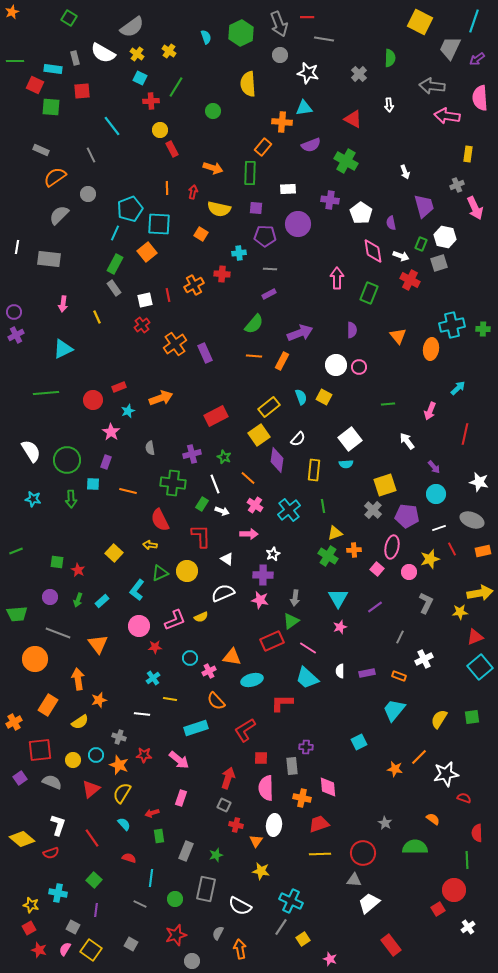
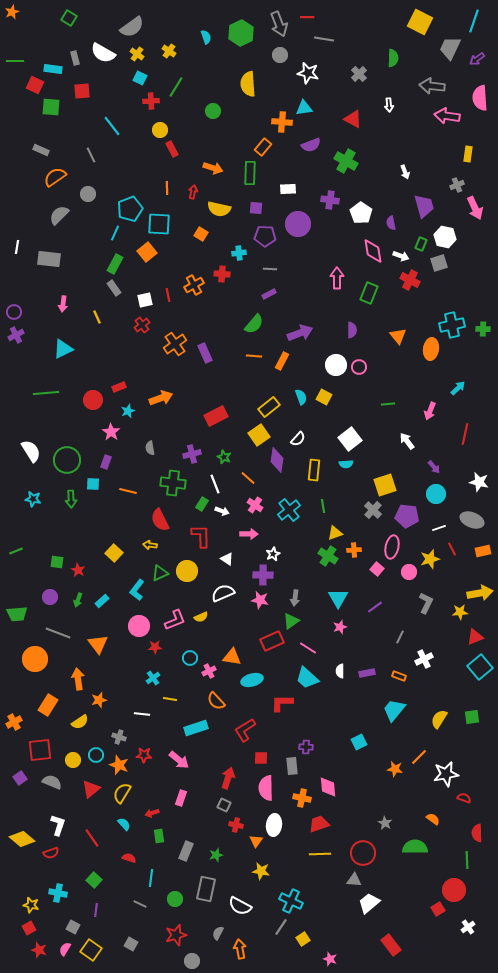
green semicircle at (390, 58): moved 3 px right
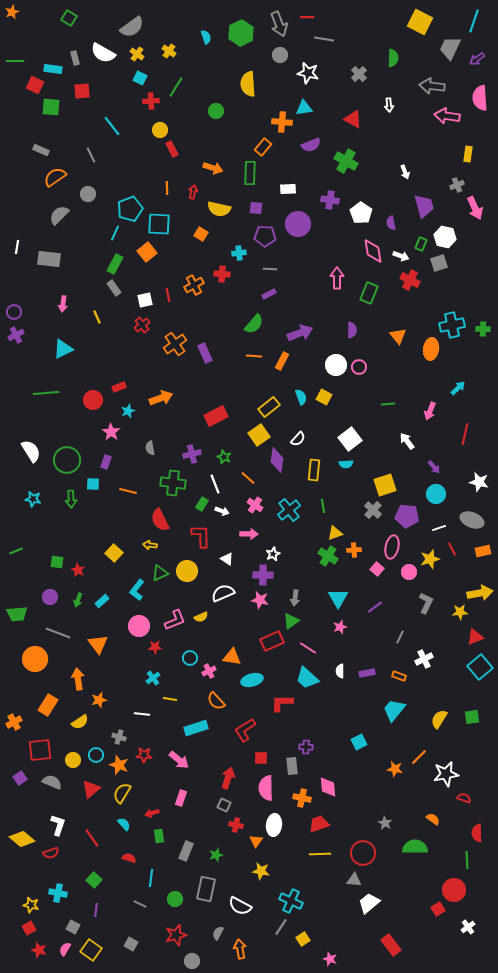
green circle at (213, 111): moved 3 px right
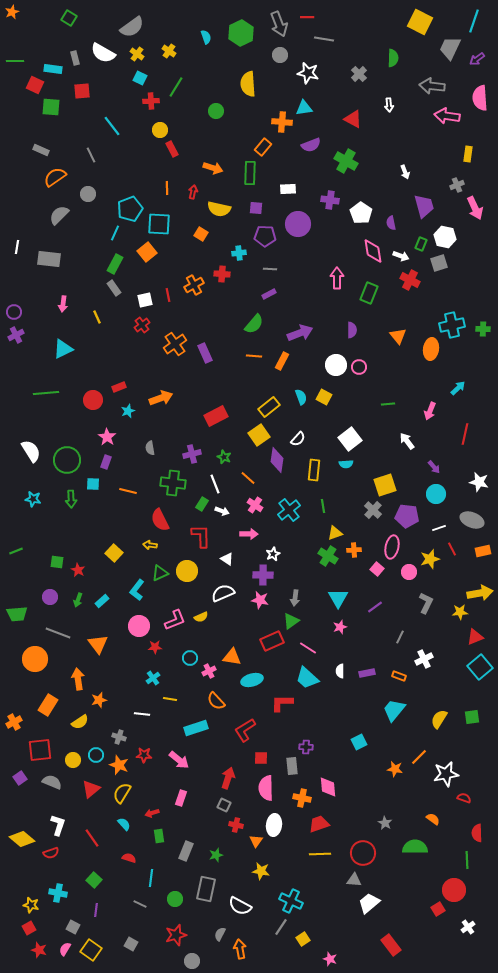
pink star at (111, 432): moved 4 px left, 5 px down
gray semicircle at (218, 933): moved 2 px right, 1 px down
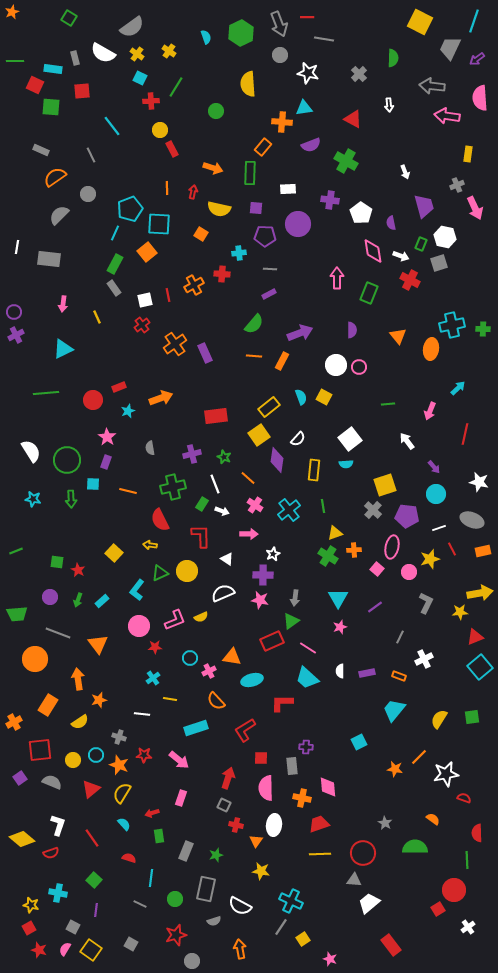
red rectangle at (216, 416): rotated 20 degrees clockwise
green cross at (173, 483): moved 4 px down; rotated 20 degrees counterclockwise
gray semicircle at (220, 934): moved 6 px left, 13 px up; rotated 136 degrees counterclockwise
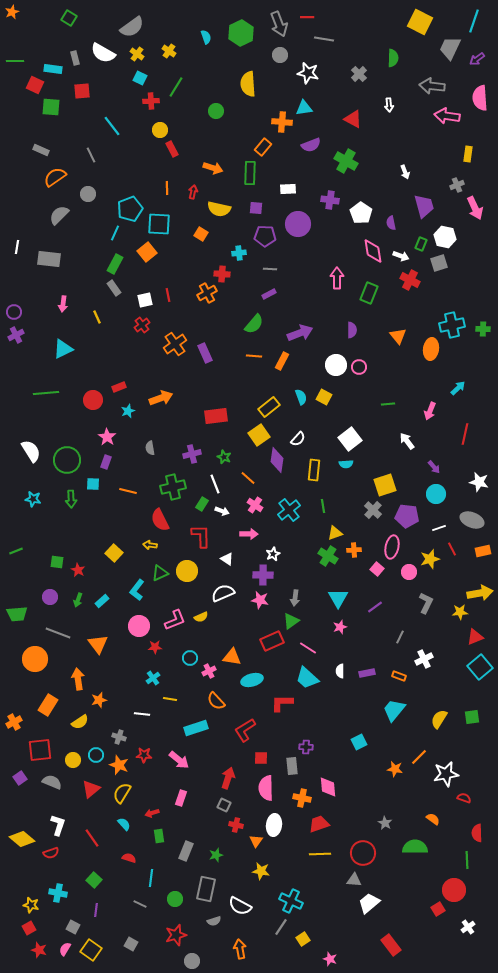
orange cross at (194, 285): moved 13 px right, 8 px down
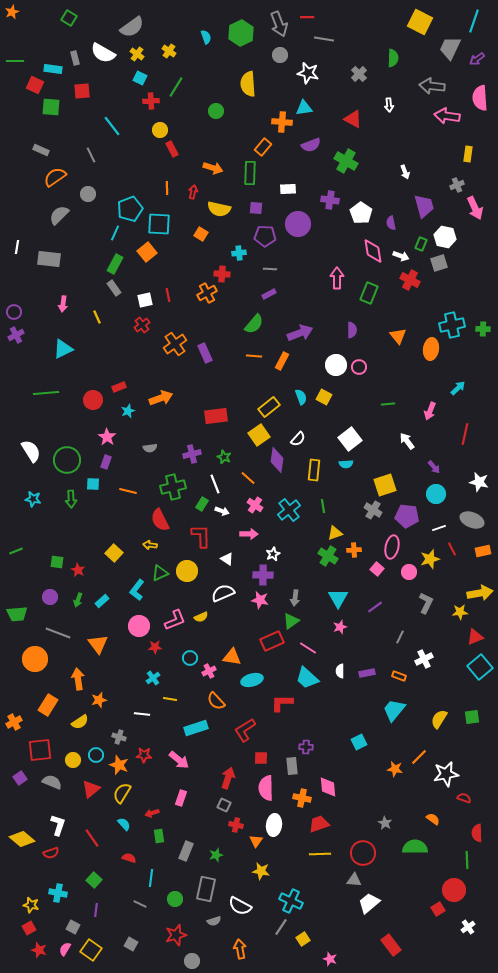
gray semicircle at (150, 448): rotated 88 degrees counterclockwise
gray cross at (373, 510): rotated 12 degrees counterclockwise
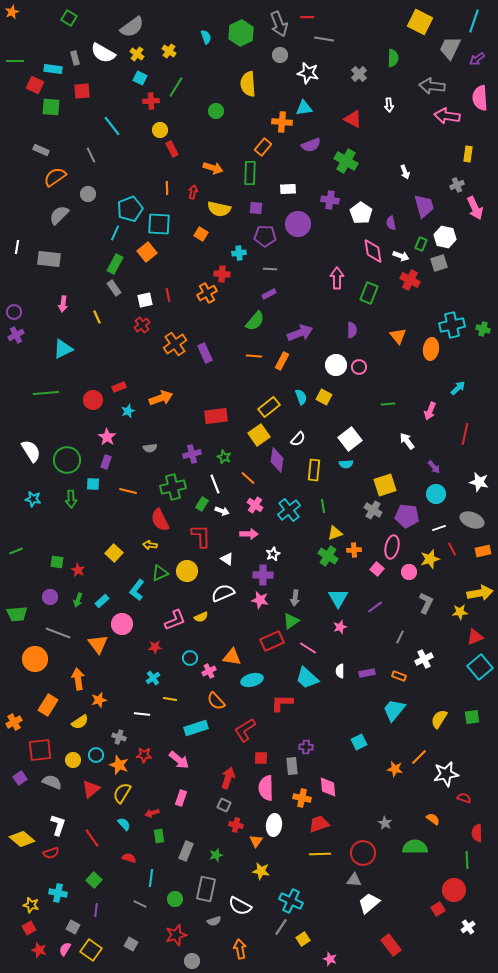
green semicircle at (254, 324): moved 1 px right, 3 px up
green cross at (483, 329): rotated 16 degrees clockwise
pink circle at (139, 626): moved 17 px left, 2 px up
